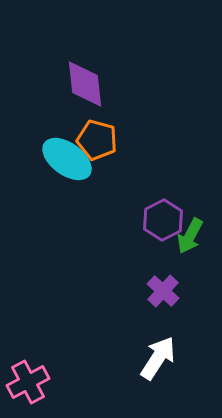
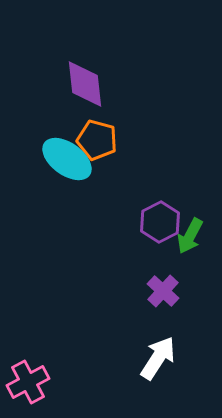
purple hexagon: moved 3 px left, 2 px down
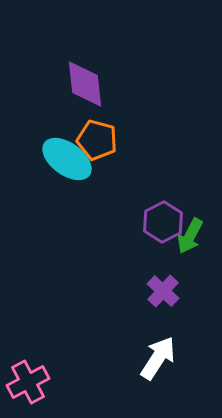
purple hexagon: moved 3 px right
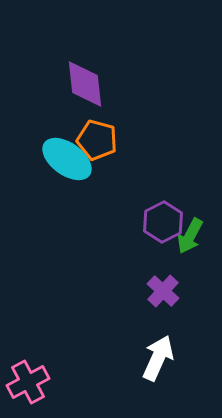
white arrow: rotated 9 degrees counterclockwise
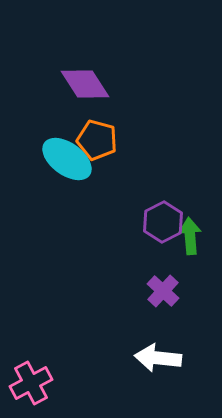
purple diamond: rotated 27 degrees counterclockwise
green arrow: rotated 147 degrees clockwise
white arrow: rotated 108 degrees counterclockwise
pink cross: moved 3 px right, 1 px down
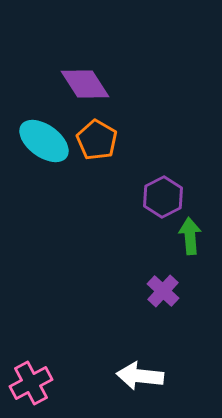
orange pentagon: rotated 15 degrees clockwise
cyan ellipse: moved 23 px left, 18 px up
purple hexagon: moved 25 px up
white arrow: moved 18 px left, 18 px down
